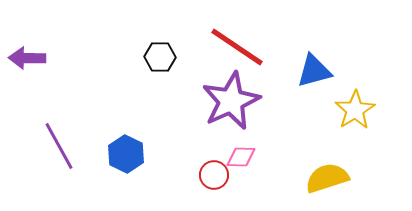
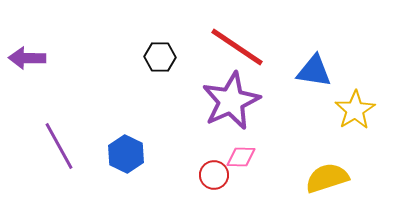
blue triangle: rotated 24 degrees clockwise
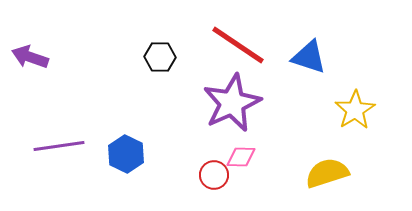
red line: moved 1 px right, 2 px up
purple arrow: moved 3 px right, 1 px up; rotated 18 degrees clockwise
blue triangle: moved 5 px left, 14 px up; rotated 9 degrees clockwise
purple star: moved 1 px right, 2 px down
purple line: rotated 69 degrees counterclockwise
yellow semicircle: moved 5 px up
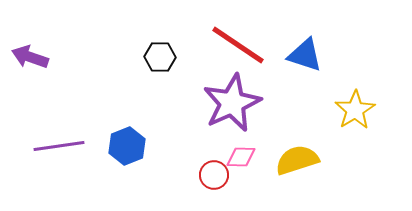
blue triangle: moved 4 px left, 2 px up
blue hexagon: moved 1 px right, 8 px up; rotated 12 degrees clockwise
yellow semicircle: moved 30 px left, 13 px up
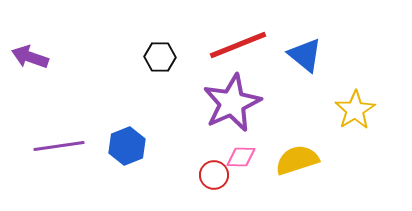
red line: rotated 56 degrees counterclockwise
blue triangle: rotated 21 degrees clockwise
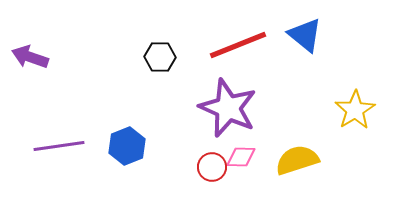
blue triangle: moved 20 px up
purple star: moved 4 px left, 5 px down; rotated 24 degrees counterclockwise
red circle: moved 2 px left, 8 px up
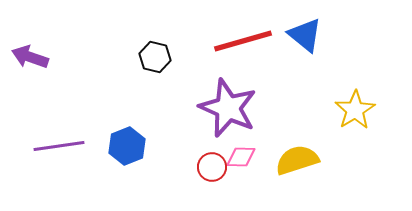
red line: moved 5 px right, 4 px up; rotated 6 degrees clockwise
black hexagon: moved 5 px left; rotated 12 degrees clockwise
